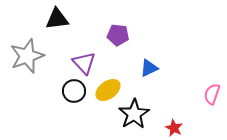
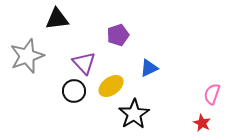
purple pentagon: rotated 25 degrees counterclockwise
yellow ellipse: moved 3 px right, 4 px up
red star: moved 28 px right, 5 px up
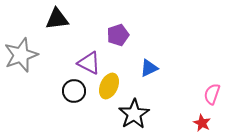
gray star: moved 6 px left, 1 px up
purple triangle: moved 5 px right; rotated 20 degrees counterclockwise
yellow ellipse: moved 2 px left; rotated 30 degrees counterclockwise
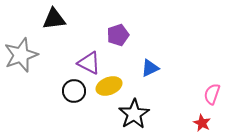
black triangle: moved 3 px left
blue triangle: moved 1 px right
yellow ellipse: rotated 45 degrees clockwise
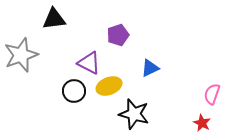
black star: rotated 24 degrees counterclockwise
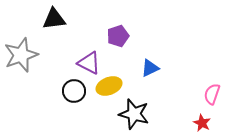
purple pentagon: moved 1 px down
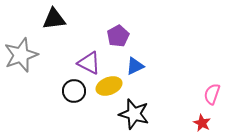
purple pentagon: rotated 10 degrees counterclockwise
blue triangle: moved 15 px left, 2 px up
